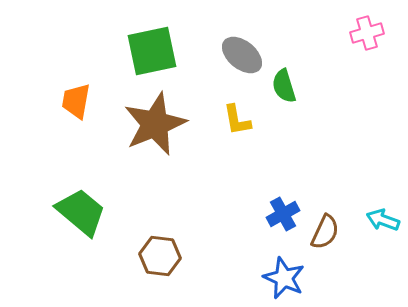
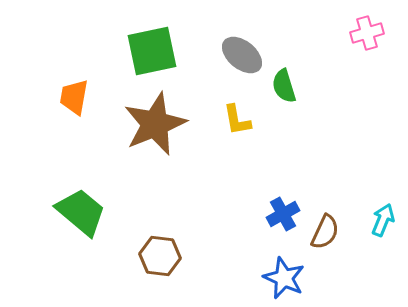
orange trapezoid: moved 2 px left, 4 px up
cyan arrow: rotated 92 degrees clockwise
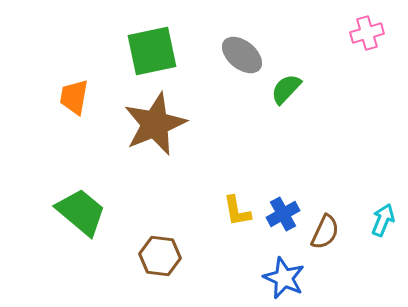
green semicircle: moved 2 px right, 3 px down; rotated 60 degrees clockwise
yellow L-shape: moved 91 px down
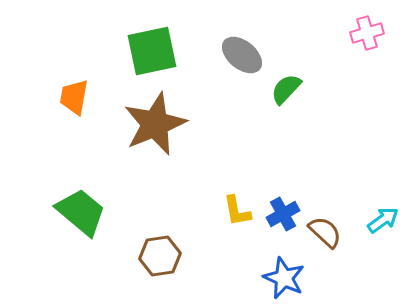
cyan arrow: rotated 32 degrees clockwise
brown semicircle: rotated 72 degrees counterclockwise
brown hexagon: rotated 15 degrees counterclockwise
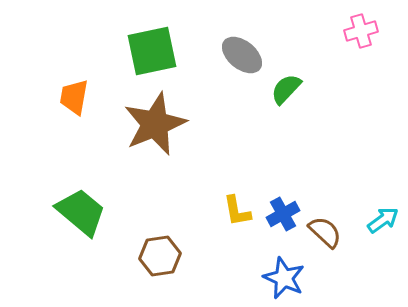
pink cross: moved 6 px left, 2 px up
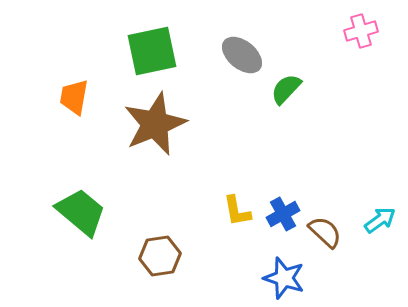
cyan arrow: moved 3 px left
blue star: rotated 6 degrees counterclockwise
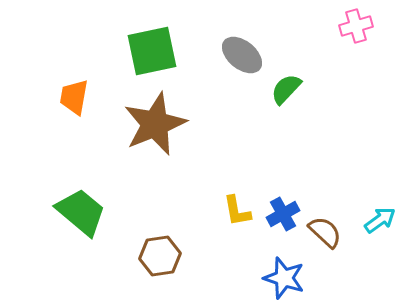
pink cross: moved 5 px left, 5 px up
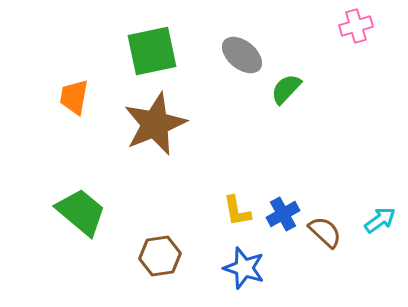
blue star: moved 40 px left, 10 px up
